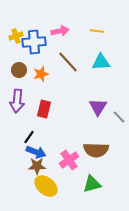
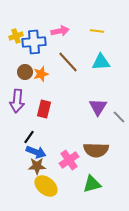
brown circle: moved 6 px right, 2 px down
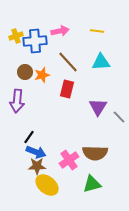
blue cross: moved 1 px right, 1 px up
orange star: moved 1 px right, 1 px down
red rectangle: moved 23 px right, 20 px up
brown semicircle: moved 1 px left, 3 px down
yellow ellipse: moved 1 px right, 1 px up
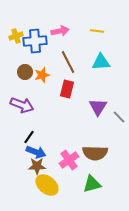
brown line: rotated 15 degrees clockwise
purple arrow: moved 5 px right, 4 px down; rotated 75 degrees counterclockwise
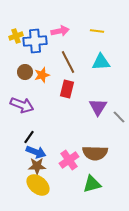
yellow ellipse: moved 9 px left
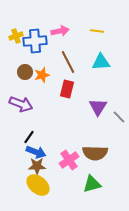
purple arrow: moved 1 px left, 1 px up
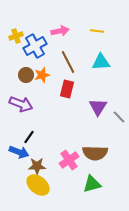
blue cross: moved 5 px down; rotated 25 degrees counterclockwise
brown circle: moved 1 px right, 3 px down
blue arrow: moved 17 px left
